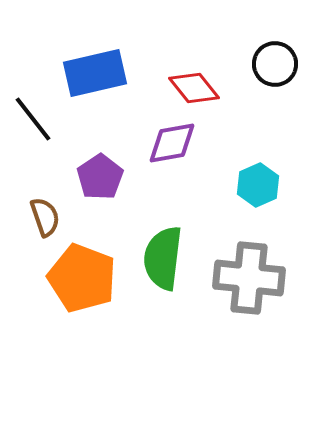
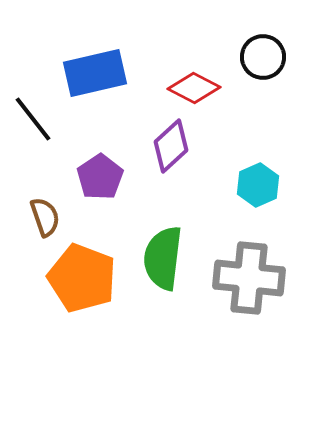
black circle: moved 12 px left, 7 px up
red diamond: rotated 24 degrees counterclockwise
purple diamond: moved 1 px left, 3 px down; rotated 32 degrees counterclockwise
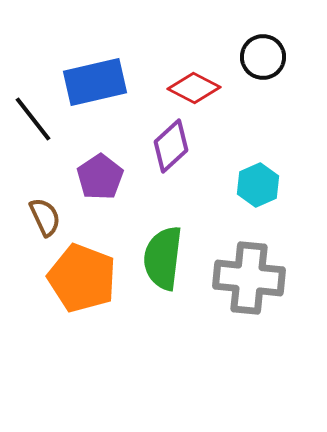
blue rectangle: moved 9 px down
brown semicircle: rotated 6 degrees counterclockwise
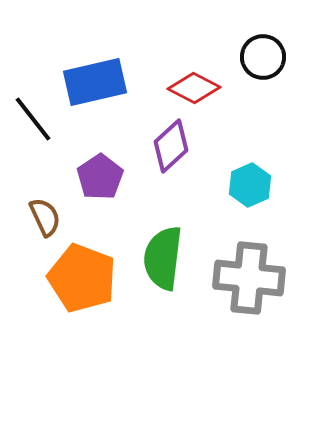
cyan hexagon: moved 8 px left
